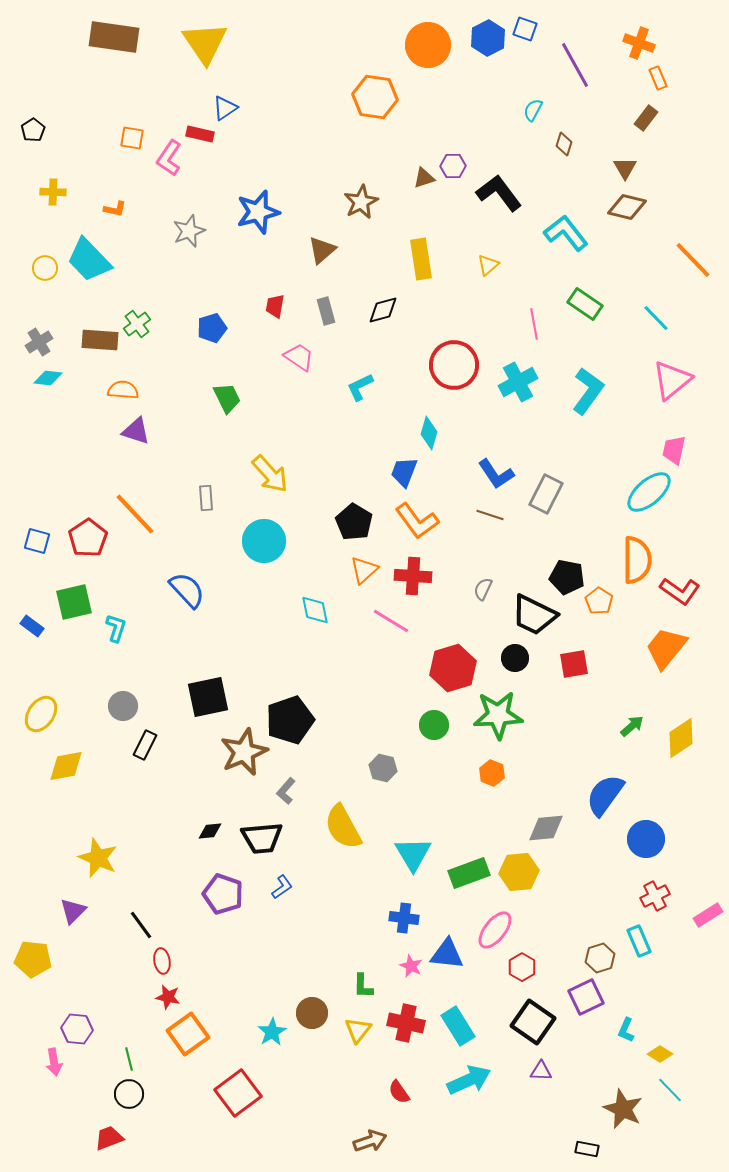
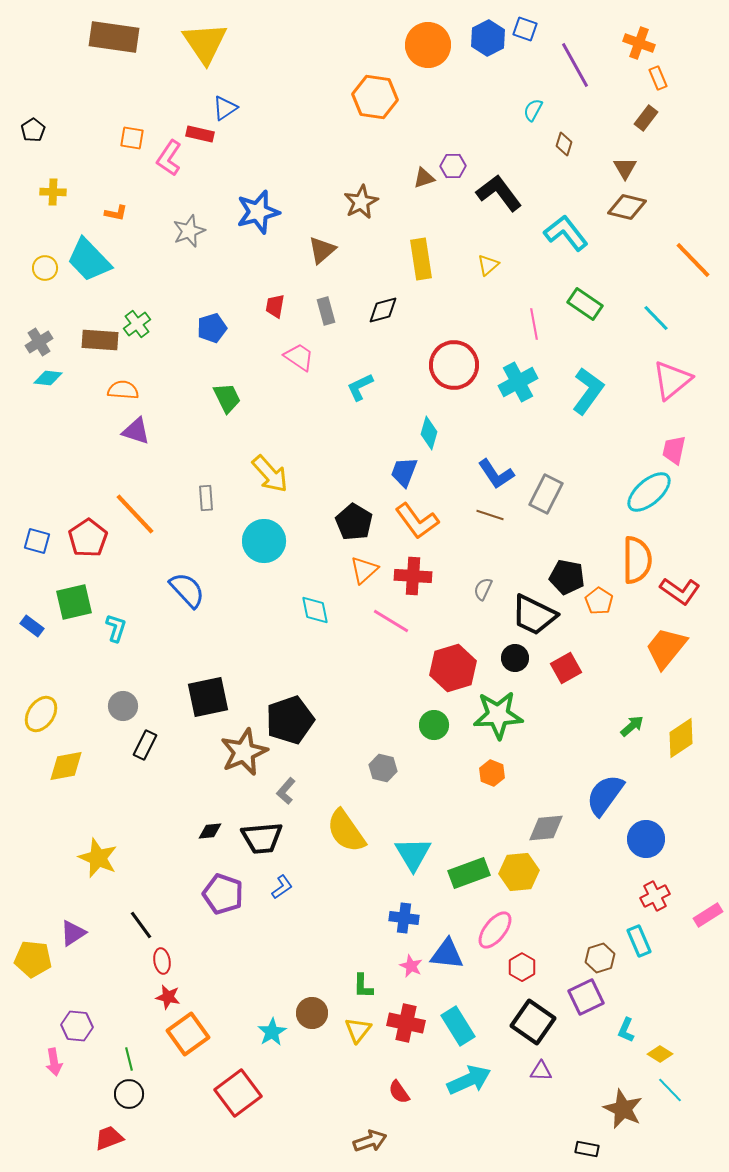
orange L-shape at (115, 209): moved 1 px right, 4 px down
red square at (574, 664): moved 8 px left, 4 px down; rotated 20 degrees counterclockwise
yellow semicircle at (343, 827): moved 3 px right, 4 px down; rotated 6 degrees counterclockwise
purple triangle at (73, 911): moved 22 px down; rotated 12 degrees clockwise
purple hexagon at (77, 1029): moved 3 px up
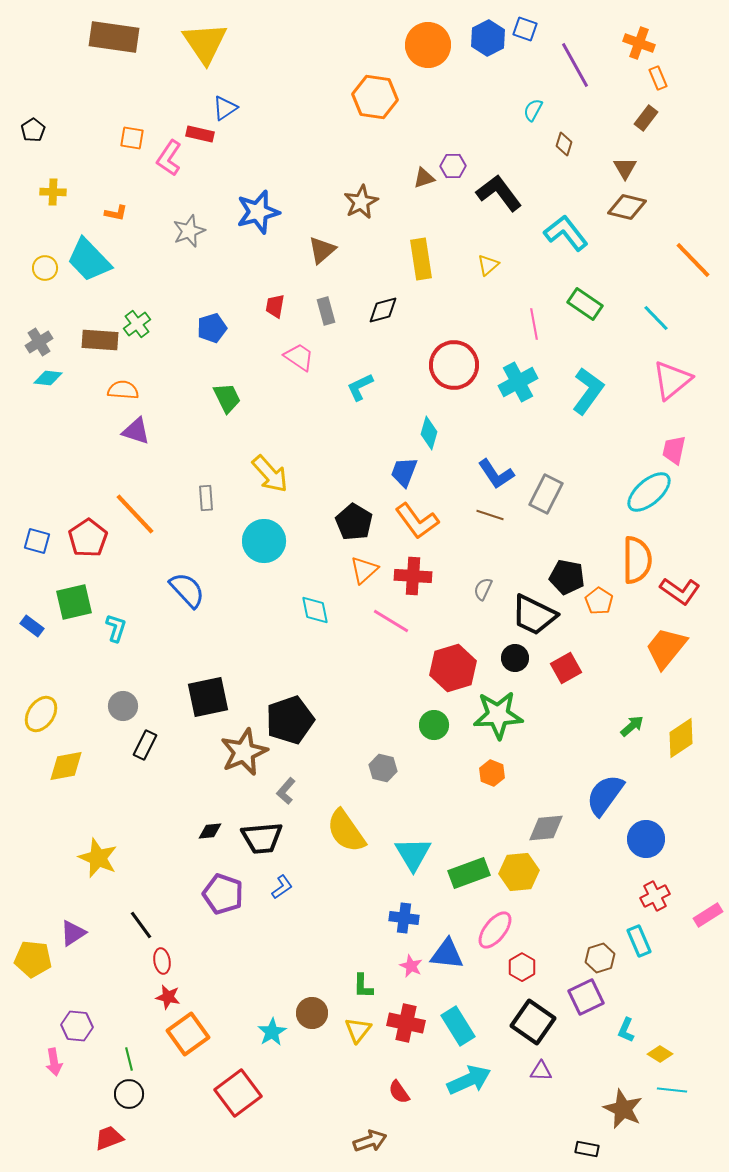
cyan line at (670, 1090): moved 2 px right; rotated 40 degrees counterclockwise
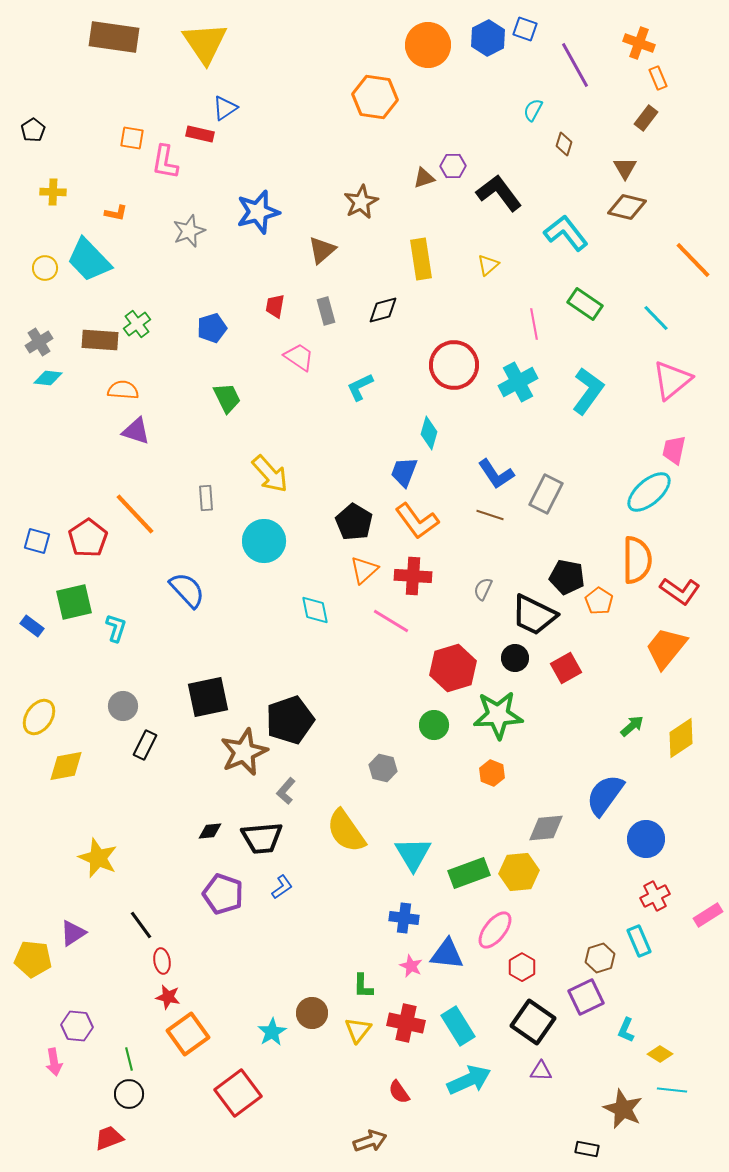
pink L-shape at (169, 158): moved 4 px left, 4 px down; rotated 24 degrees counterclockwise
yellow ellipse at (41, 714): moved 2 px left, 3 px down
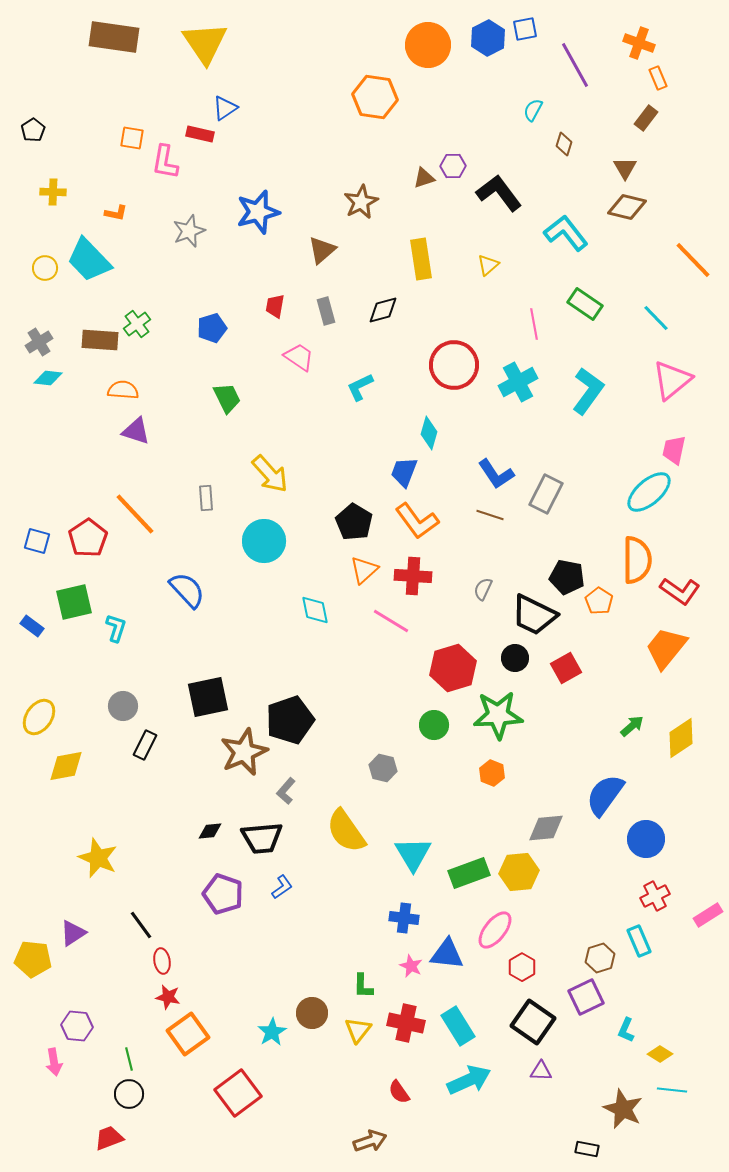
blue square at (525, 29): rotated 30 degrees counterclockwise
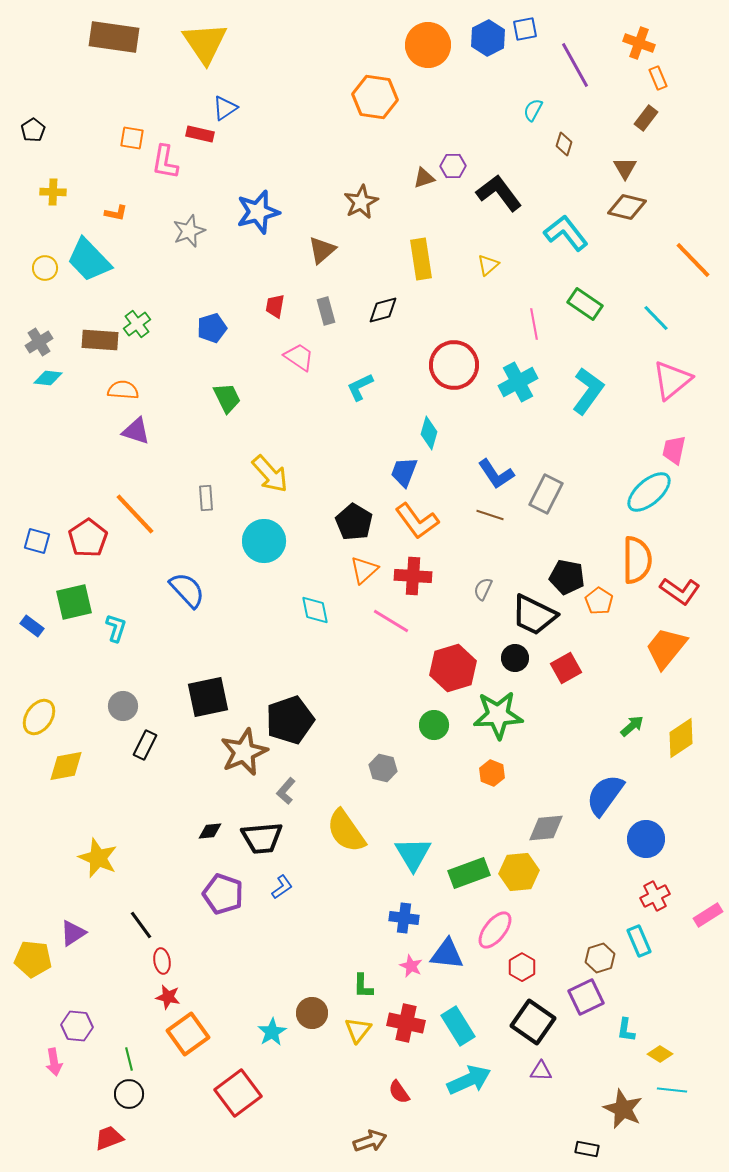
cyan L-shape at (626, 1030): rotated 15 degrees counterclockwise
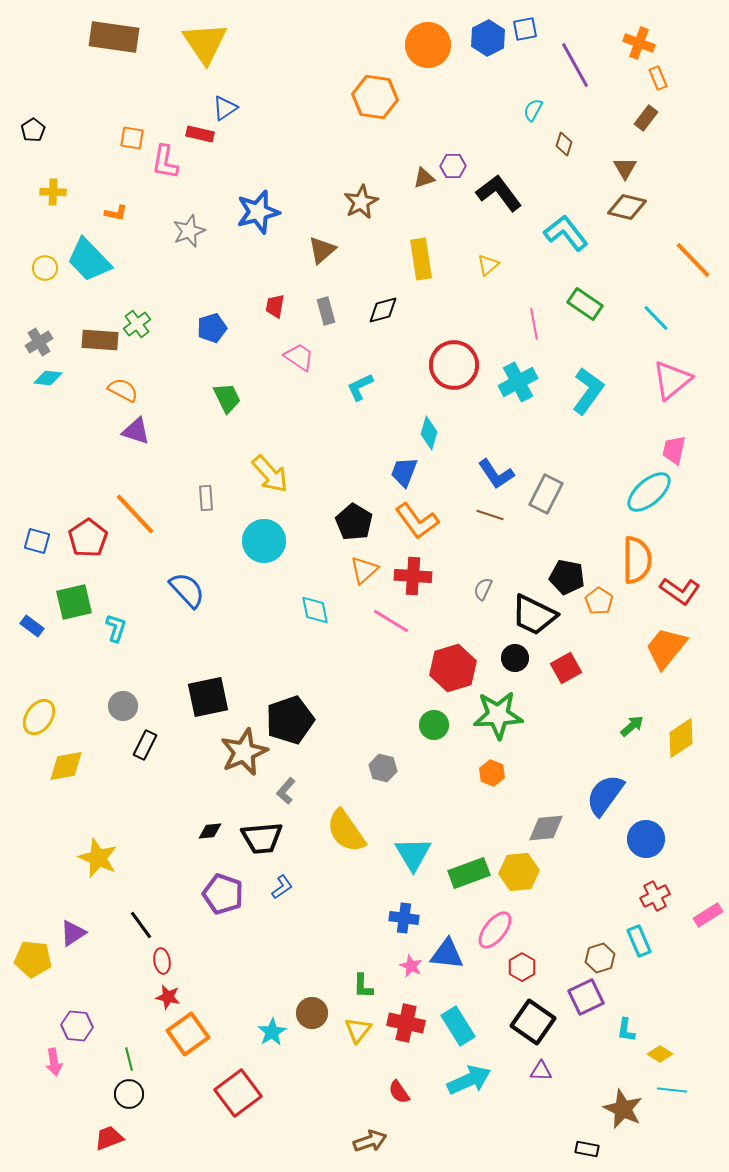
orange semicircle at (123, 390): rotated 24 degrees clockwise
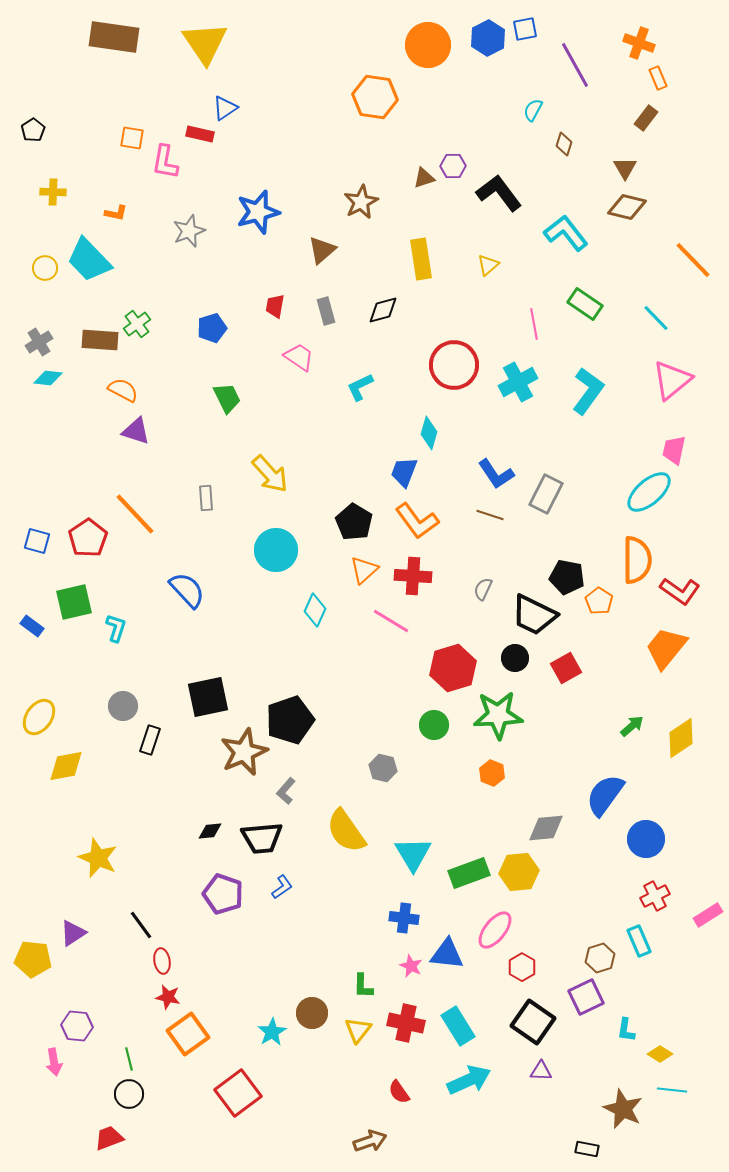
cyan circle at (264, 541): moved 12 px right, 9 px down
cyan diamond at (315, 610): rotated 36 degrees clockwise
black rectangle at (145, 745): moved 5 px right, 5 px up; rotated 8 degrees counterclockwise
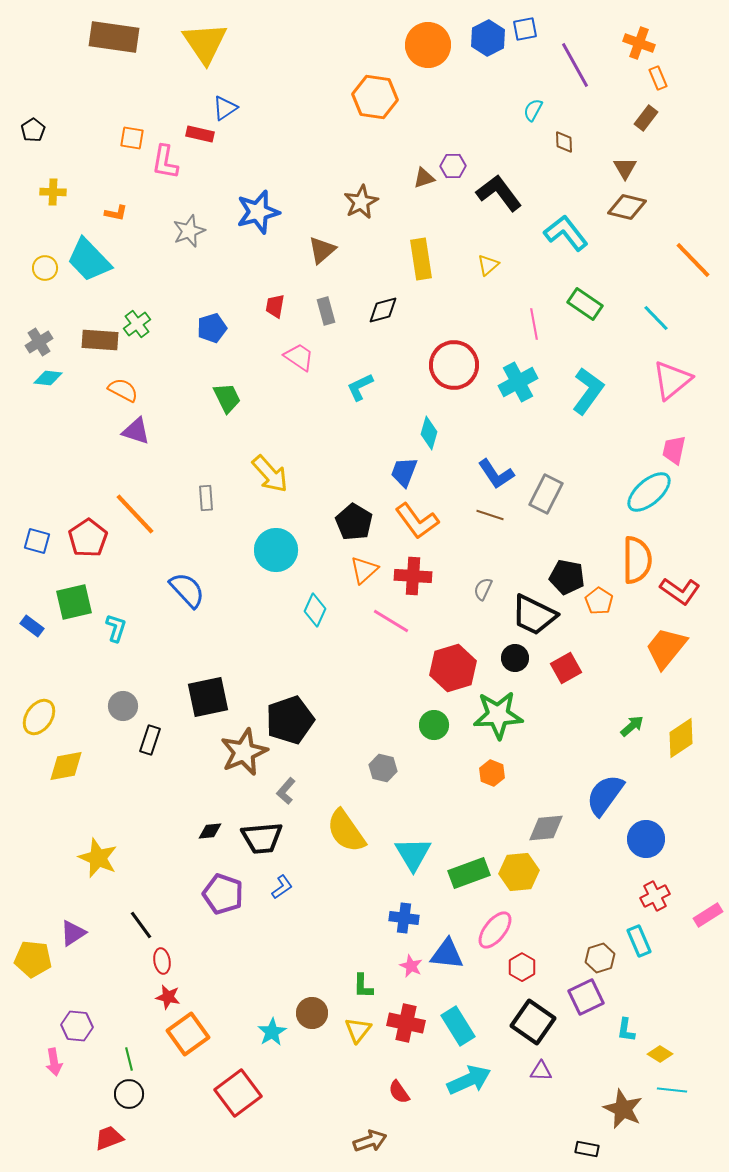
brown diamond at (564, 144): moved 2 px up; rotated 20 degrees counterclockwise
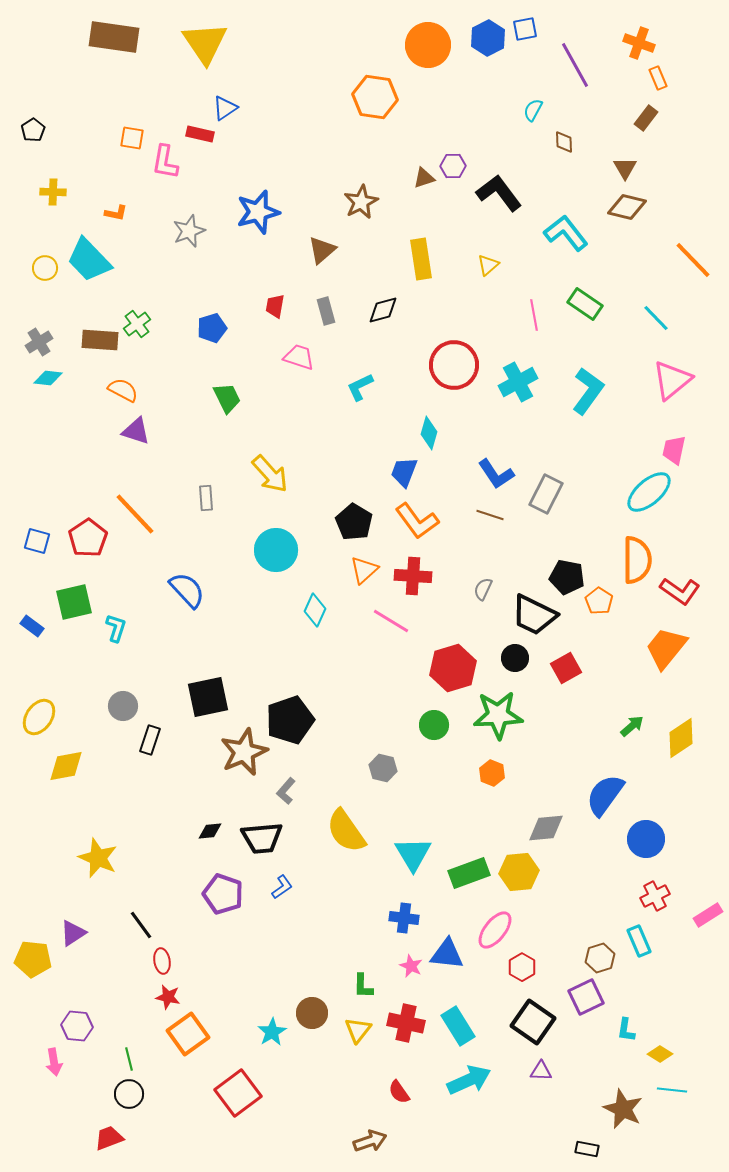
pink line at (534, 324): moved 9 px up
pink trapezoid at (299, 357): rotated 16 degrees counterclockwise
